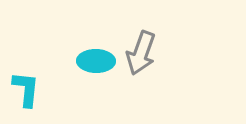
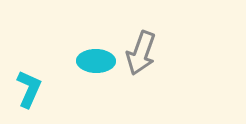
cyan L-shape: moved 3 px right; rotated 18 degrees clockwise
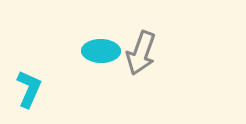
cyan ellipse: moved 5 px right, 10 px up
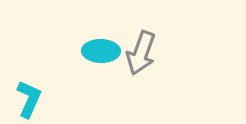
cyan L-shape: moved 10 px down
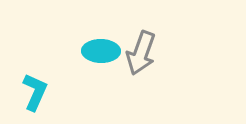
cyan L-shape: moved 6 px right, 7 px up
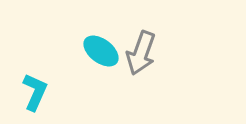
cyan ellipse: rotated 36 degrees clockwise
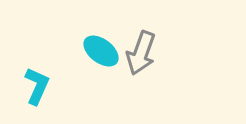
cyan L-shape: moved 2 px right, 6 px up
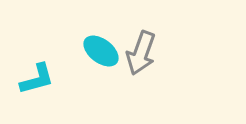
cyan L-shape: moved 7 px up; rotated 51 degrees clockwise
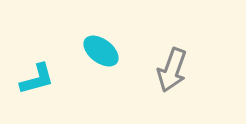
gray arrow: moved 31 px right, 17 px down
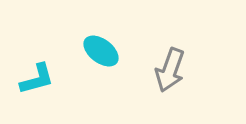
gray arrow: moved 2 px left
